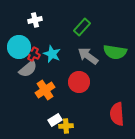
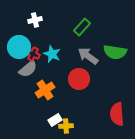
red circle: moved 3 px up
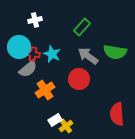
red cross: rotated 16 degrees counterclockwise
yellow cross: rotated 32 degrees counterclockwise
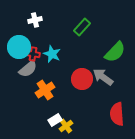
green semicircle: rotated 55 degrees counterclockwise
gray arrow: moved 15 px right, 21 px down
red circle: moved 3 px right
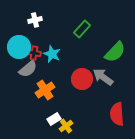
green rectangle: moved 2 px down
red cross: moved 1 px right, 1 px up
white rectangle: moved 1 px left, 1 px up
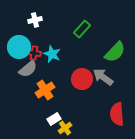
yellow cross: moved 1 px left, 2 px down
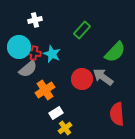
green rectangle: moved 1 px down
white rectangle: moved 2 px right, 6 px up
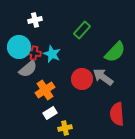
white rectangle: moved 6 px left
yellow cross: rotated 24 degrees clockwise
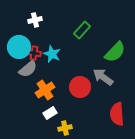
red circle: moved 2 px left, 8 px down
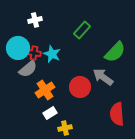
cyan circle: moved 1 px left, 1 px down
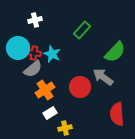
gray semicircle: moved 5 px right
